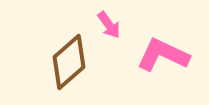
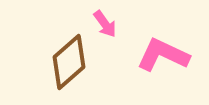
pink arrow: moved 4 px left, 1 px up
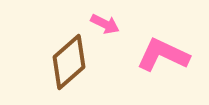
pink arrow: rotated 28 degrees counterclockwise
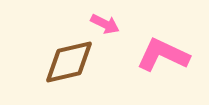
brown diamond: rotated 28 degrees clockwise
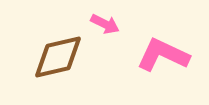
brown diamond: moved 11 px left, 5 px up
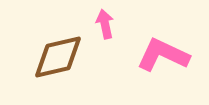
pink arrow: rotated 128 degrees counterclockwise
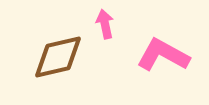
pink L-shape: rotated 4 degrees clockwise
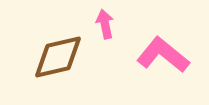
pink L-shape: rotated 10 degrees clockwise
